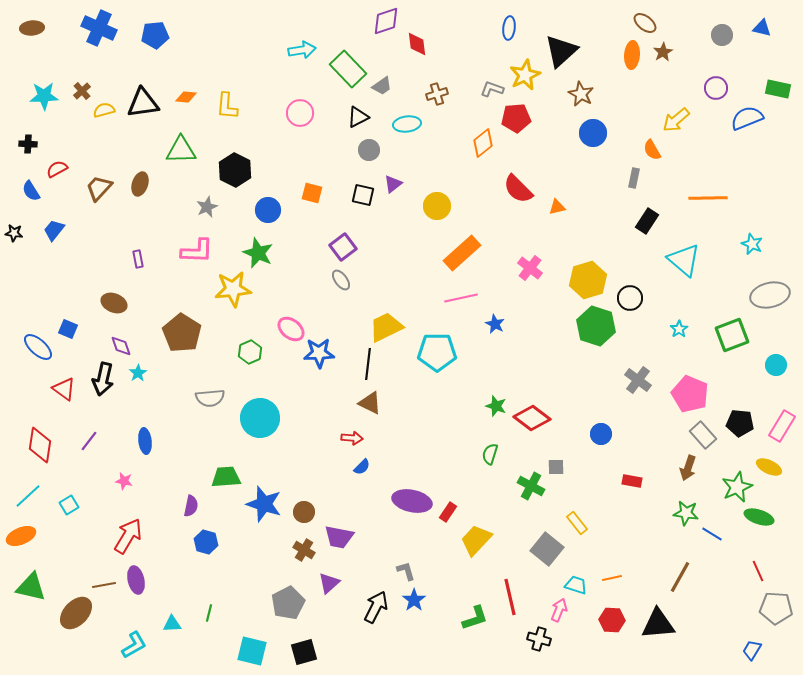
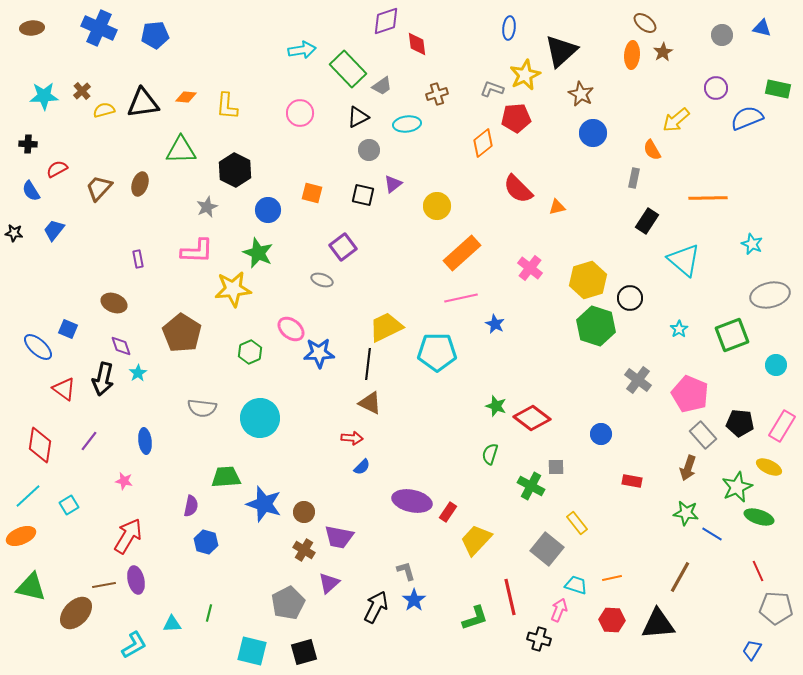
gray ellipse at (341, 280): moved 19 px left; rotated 35 degrees counterclockwise
gray semicircle at (210, 398): moved 8 px left, 10 px down; rotated 12 degrees clockwise
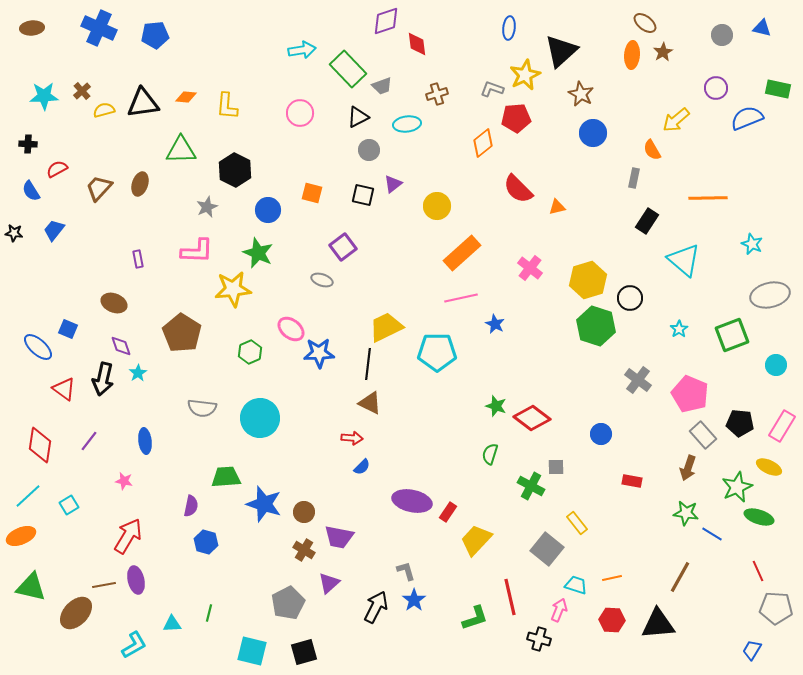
gray trapezoid at (382, 86): rotated 15 degrees clockwise
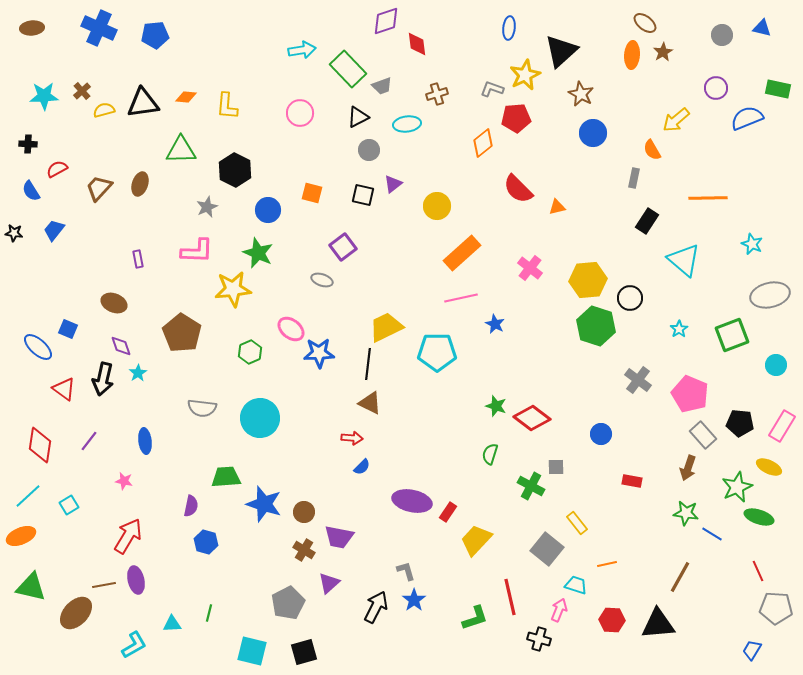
yellow hexagon at (588, 280): rotated 12 degrees clockwise
orange line at (612, 578): moved 5 px left, 14 px up
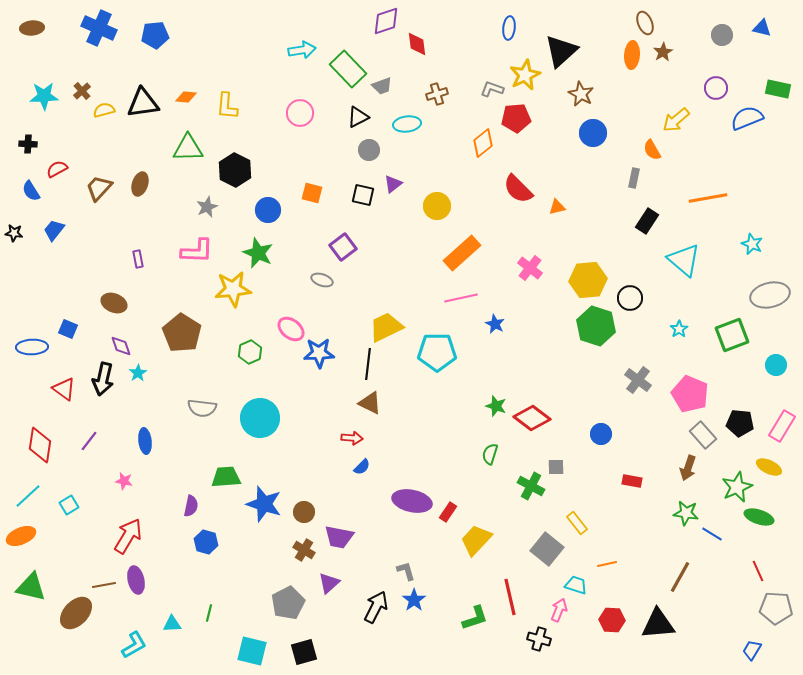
brown ellipse at (645, 23): rotated 30 degrees clockwise
green triangle at (181, 150): moved 7 px right, 2 px up
orange line at (708, 198): rotated 9 degrees counterclockwise
blue ellipse at (38, 347): moved 6 px left; rotated 44 degrees counterclockwise
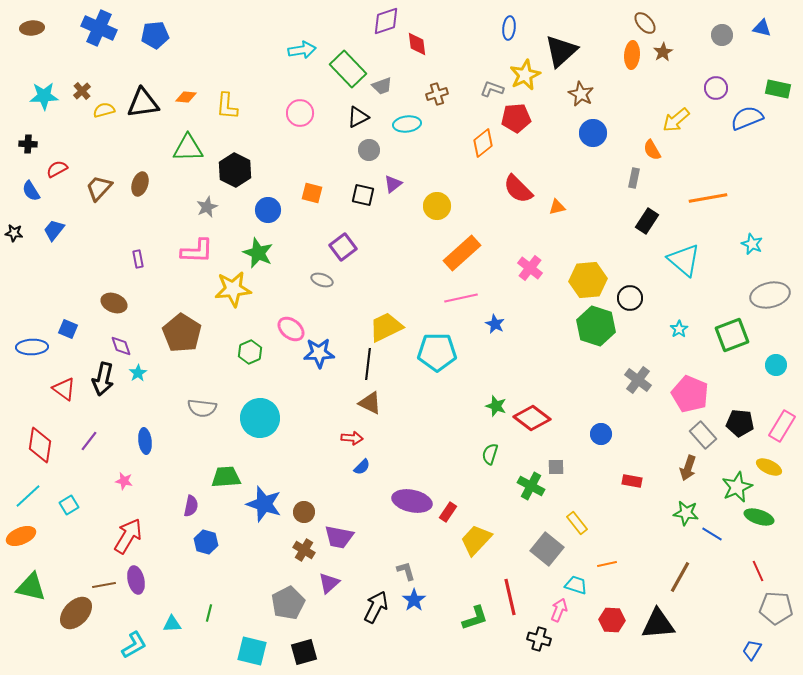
brown ellipse at (645, 23): rotated 20 degrees counterclockwise
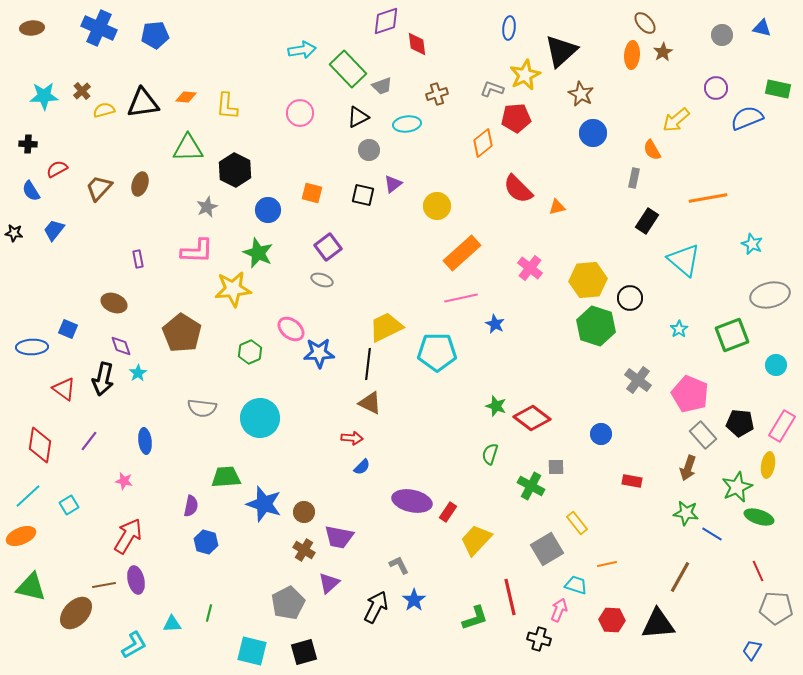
purple square at (343, 247): moved 15 px left
yellow ellipse at (769, 467): moved 1 px left, 2 px up; rotated 75 degrees clockwise
gray square at (547, 549): rotated 20 degrees clockwise
gray L-shape at (406, 571): moved 7 px left, 6 px up; rotated 10 degrees counterclockwise
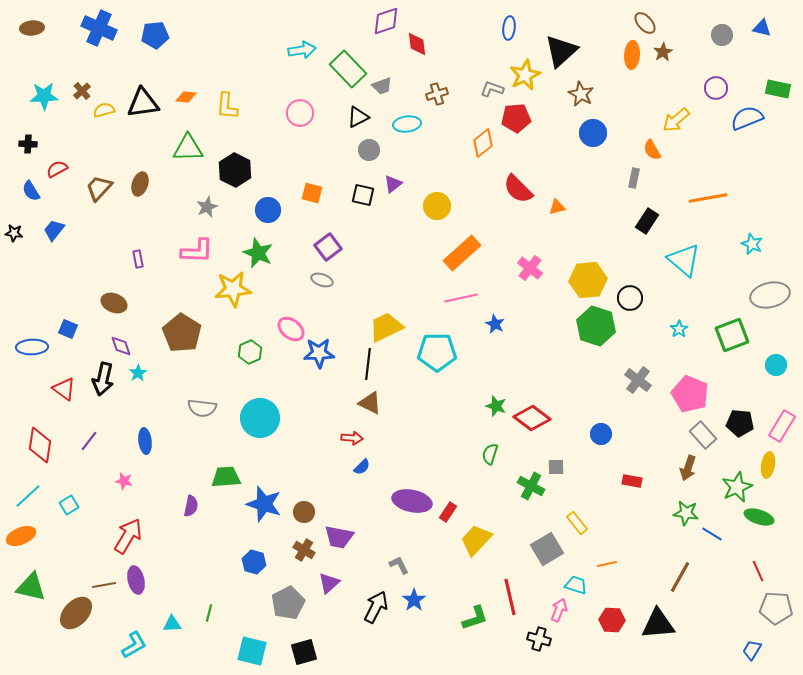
blue hexagon at (206, 542): moved 48 px right, 20 px down
